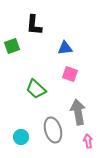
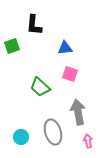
green trapezoid: moved 4 px right, 2 px up
gray ellipse: moved 2 px down
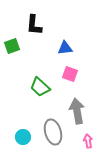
gray arrow: moved 1 px left, 1 px up
cyan circle: moved 2 px right
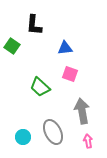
green square: rotated 35 degrees counterclockwise
gray arrow: moved 5 px right
gray ellipse: rotated 10 degrees counterclockwise
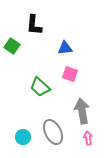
pink arrow: moved 3 px up
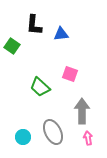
blue triangle: moved 4 px left, 14 px up
gray arrow: rotated 10 degrees clockwise
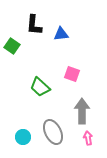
pink square: moved 2 px right
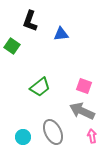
black L-shape: moved 4 px left, 4 px up; rotated 15 degrees clockwise
pink square: moved 12 px right, 12 px down
green trapezoid: rotated 80 degrees counterclockwise
gray arrow: rotated 65 degrees counterclockwise
pink arrow: moved 4 px right, 2 px up
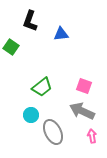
green square: moved 1 px left, 1 px down
green trapezoid: moved 2 px right
cyan circle: moved 8 px right, 22 px up
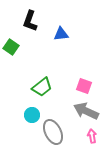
gray arrow: moved 4 px right
cyan circle: moved 1 px right
